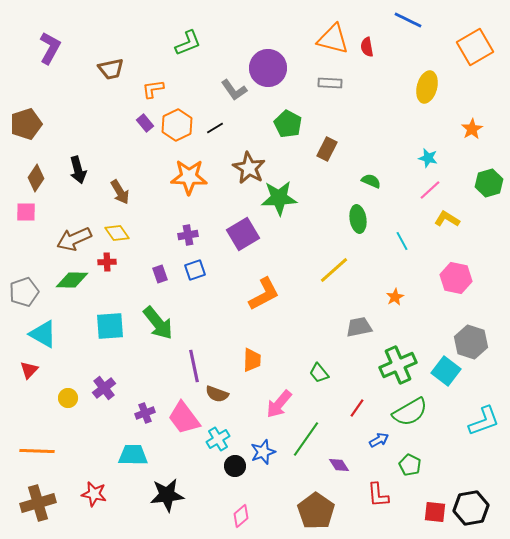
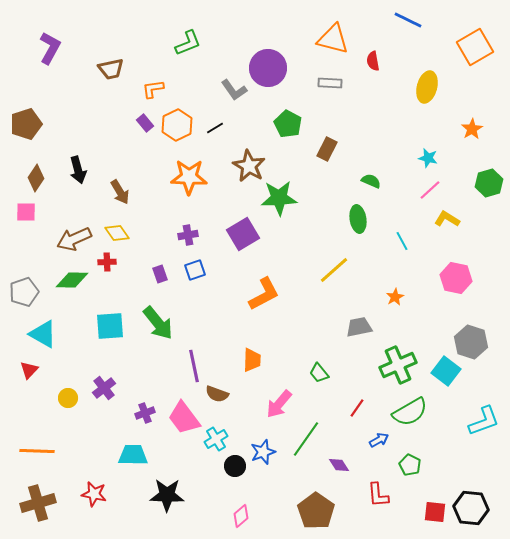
red semicircle at (367, 47): moved 6 px right, 14 px down
brown star at (249, 168): moved 2 px up
cyan cross at (218, 439): moved 2 px left
black star at (167, 495): rotated 8 degrees clockwise
black hexagon at (471, 508): rotated 16 degrees clockwise
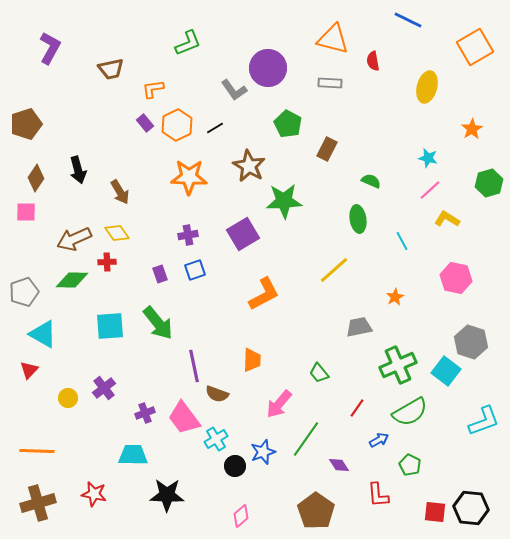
green star at (279, 198): moved 5 px right, 3 px down
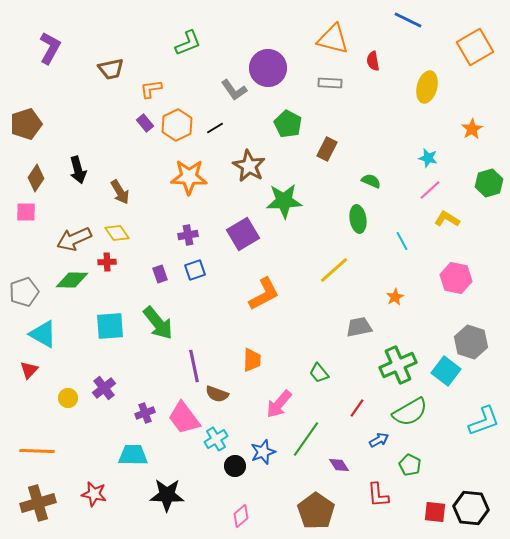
orange L-shape at (153, 89): moved 2 px left
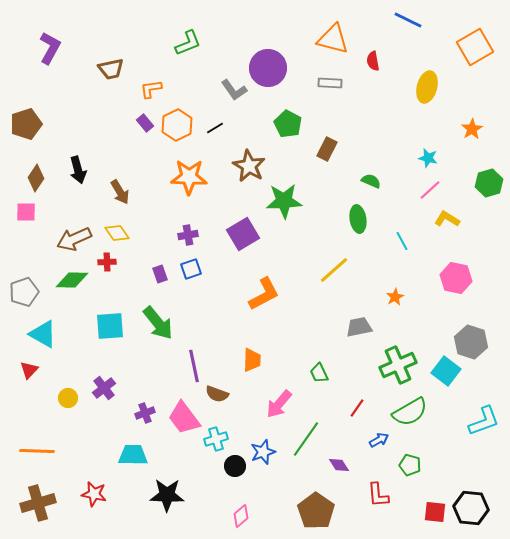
blue square at (195, 270): moved 4 px left, 1 px up
green trapezoid at (319, 373): rotated 15 degrees clockwise
cyan cross at (216, 439): rotated 15 degrees clockwise
green pentagon at (410, 465): rotated 10 degrees counterclockwise
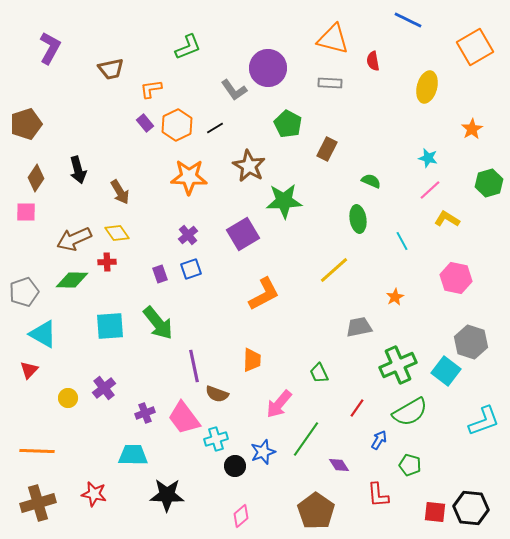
green L-shape at (188, 43): moved 4 px down
purple cross at (188, 235): rotated 30 degrees counterclockwise
blue arrow at (379, 440): rotated 30 degrees counterclockwise
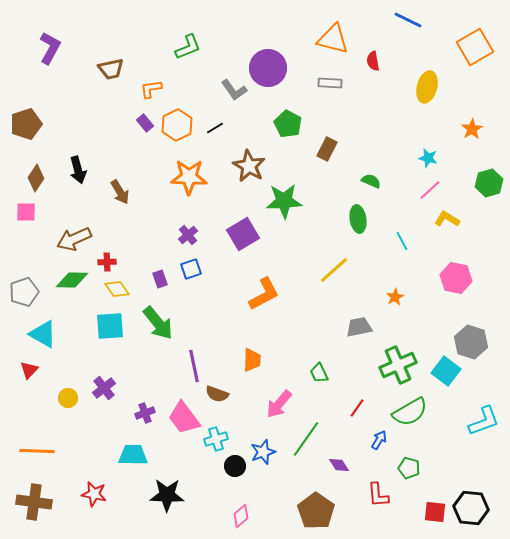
yellow diamond at (117, 233): moved 56 px down
purple rectangle at (160, 274): moved 5 px down
green pentagon at (410, 465): moved 1 px left, 3 px down
brown cross at (38, 503): moved 4 px left, 1 px up; rotated 24 degrees clockwise
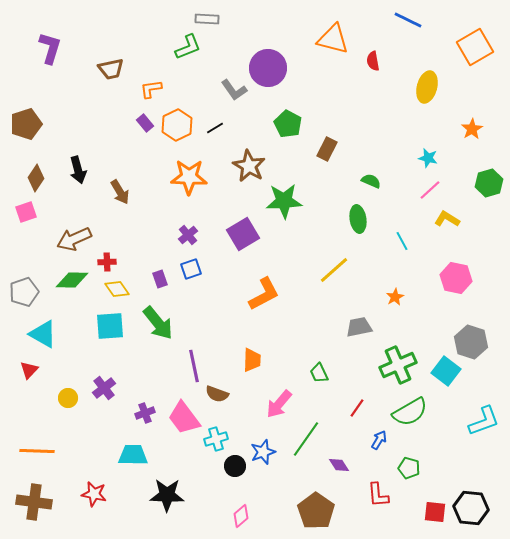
purple L-shape at (50, 48): rotated 12 degrees counterclockwise
gray rectangle at (330, 83): moved 123 px left, 64 px up
pink square at (26, 212): rotated 20 degrees counterclockwise
